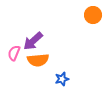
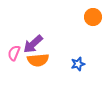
orange circle: moved 2 px down
purple arrow: moved 3 px down
blue star: moved 16 px right, 15 px up
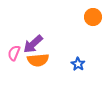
blue star: rotated 24 degrees counterclockwise
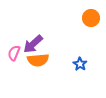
orange circle: moved 2 px left, 1 px down
blue star: moved 2 px right
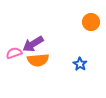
orange circle: moved 4 px down
purple arrow: rotated 10 degrees clockwise
pink semicircle: rotated 49 degrees clockwise
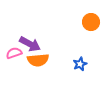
purple arrow: moved 3 px left; rotated 120 degrees counterclockwise
blue star: rotated 16 degrees clockwise
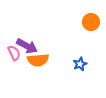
purple arrow: moved 3 px left, 2 px down
pink semicircle: rotated 84 degrees clockwise
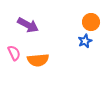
purple arrow: moved 1 px right, 21 px up
blue star: moved 5 px right, 23 px up
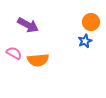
pink semicircle: rotated 35 degrees counterclockwise
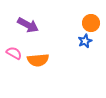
orange circle: moved 1 px down
